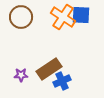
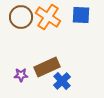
orange cross: moved 15 px left
brown rectangle: moved 2 px left, 2 px up; rotated 10 degrees clockwise
blue cross: rotated 18 degrees counterclockwise
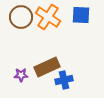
blue cross: moved 2 px right, 1 px up; rotated 30 degrees clockwise
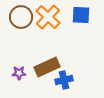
orange cross: rotated 10 degrees clockwise
purple star: moved 2 px left, 2 px up
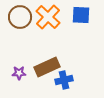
brown circle: moved 1 px left
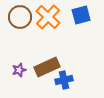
blue square: rotated 18 degrees counterclockwise
purple star: moved 3 px up; rotated 16 degrees counterclockwise
